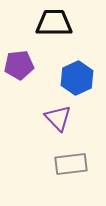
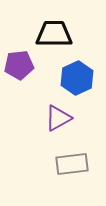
black trapezoid: moved 11 px down
purple triangle: rotated 44 degrees clockwise
gray rectangle: moved 1 px right
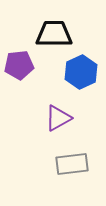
blue hexagon: moved 4 px right, 6 px up
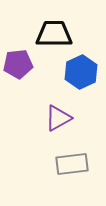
purple pentagon: moved 1 px left, 1 px up
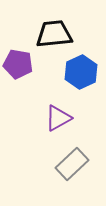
black trapezoid: rotated 6 degrees counterclockwise
purple pentagon: rotated 16 degrees clockwise
gray rectangle: rotated 36 degrees counterclockwise
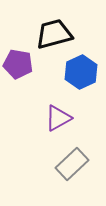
black trapezoid: rotated 9 degrees counterclockwise
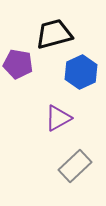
gray rectangle: moved 3 px right, 2 px down
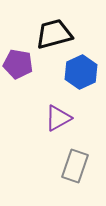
gray rectangle: rotated 28 degrees counterclockwise
